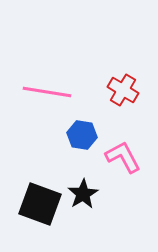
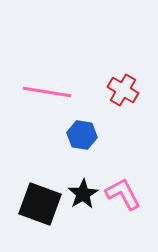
pink L-shape: moved 37 px down
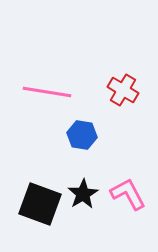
pink L-shape: moved 5 px right
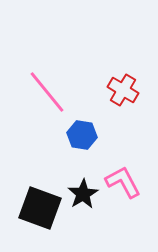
pink line: rotated 42 degrees clockwise
pink L-shape: moved 5 px left, 12 px up
black square: moved 4 px down
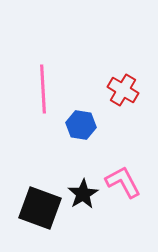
pink line: moved 4 px left, 3 px up; rotated 36 degrees clockwise
blue hexagon: moved 1 px left, 10 px up
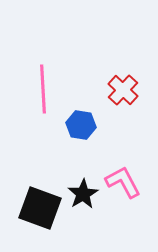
red cross: rotated 12 degrees clockwise
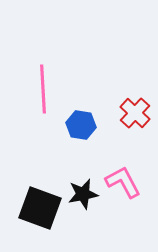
red cross: moved 12 px right, 23 px down
black star: rotated 20 degrees clockwise
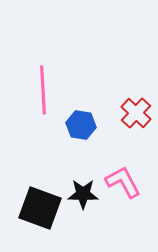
pink line: moved 1 px down
red cross: moved 1 px right
black star: rotated 12 degrees clockwise
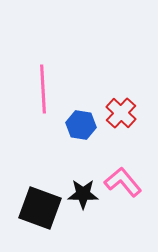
pink line: moved 1 px up
red cross: moved 15 px left
pink L-shape: rotated 12 degrees counterclockwise
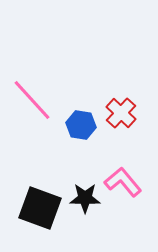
pink line: moved 11 px left, 11 px down; rotated 39 degrees counterclockwise
black star: moved 2 px right, 4 px down
